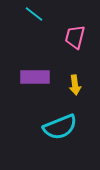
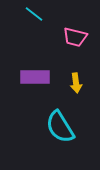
pink trapezoid: rotated 90 degrees counterclockwise
yellow arrow: moved 1 px right, 2 px up
cyan semicircle: rotated 80 degrees clockwise
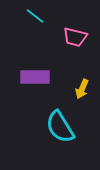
cyan line: moved 1 px right, 2 px down
yellow arrow: moved 6 px right, 6 px down; rotated 30 degrees clockwise
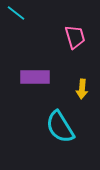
cyan line: moved 19 px left, 3 px up
pink trapezoid: rotated 120 degrees counterclockwise
yellow arrow: rotated 18 degrees counterclockwise
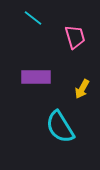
cyan line: moved 17 px right, 5 px down
purple rectangle: moved 1 px right
yellow arrow: rotated 24 degrees clockwise
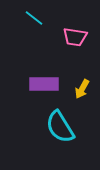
cyan line: moved 1 px right
pink trapezoid: rotated 115 degrees clockwise
purple rectangle: moved 8 px right, 7 px down
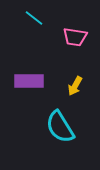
purple rectangle: moved 15 px left, 3 px up
yellow arrow: moved 7 px left, 3 px up
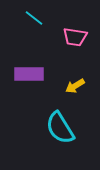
purple rectangle: moved 7 px up
yellow arrow: rotated 30 degrees clockwise
cyan semicircle: moved 1 px down
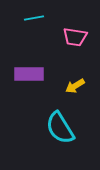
cyan line: rotated 48 degrees counterclockwise
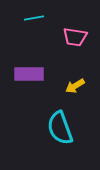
cyan semicircle: rotated 12 degrees clockwise
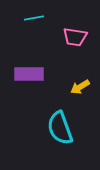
yellow arrow: moved 5 px right, 1 px down
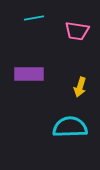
pink trapezoid: moved 2 px right, 6 px up
yellow arrow: rotated 42 degrees counterclockwise
cyan semicircle: moved 10 px right, 1 px up; rotated 108 degrees clockwise
